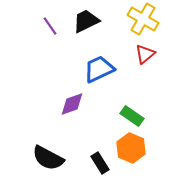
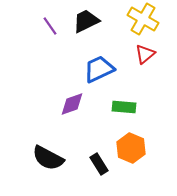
green rectangle: moved 8 px left, 9 px up; rotated 30 degrees counterclockwise
black rectangle: moved 1 px left, 1 px down
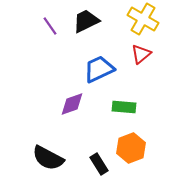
red triangle: moved 4 px left
orange hexagon: rotated 16 degrees clockwise
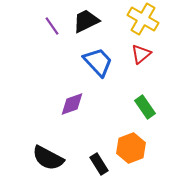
purple line: moved 2 px right
blue trapezoid: moved 1 px left, 7 px up; rotated 72 degrees clockwise
green rectangle: moved 21 px right; rotated 50 degrees clockwise
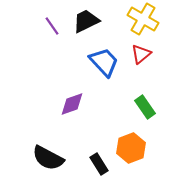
blue trapezoid: moved 6 px right
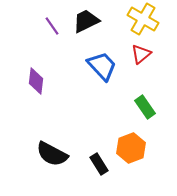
blue trapezoid: moved 2 px left, 4 px down
purple diamond: moved 36 px left, 23 px up; rotated 64 degrees counterclockwise
black semicircle: moved 4 px right, 4 px up
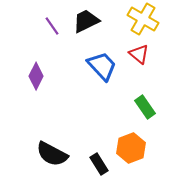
red triangle: moved 2 px left; rotated 40 degrees counterclockwise
purple diamond: moved 5 px up; rotated 20 degrees clockwise
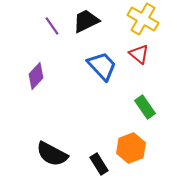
purple diamond: rotated 16 degrees clockwise
